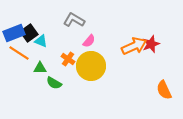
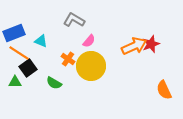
black square: moved 1 px left, 35 px down
green triangle: moved 25 px left, 14 px down
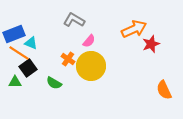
blue rectangle: moved 1 px down
cyan triangle: moved 10 px left, 2 px down
orange arrow: moved 17 px up
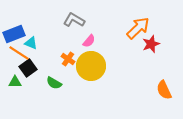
orange arrow: moved 4 px right, 1 px up; rotated 20 degrees counterclockwise
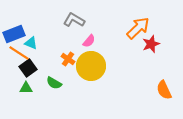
green triangle: moved 11 px right, 6 px down
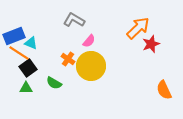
blue rectangle: moved 2 px down
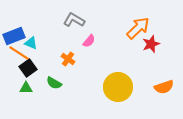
yellow circle: moved 27 px right, 21 px down
orange semicircle: moved 3 px up; rotated 84 degrees counterclockwise
